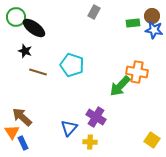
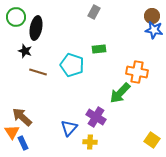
green rectangle: moved 34 px left, 26 px down
black ellipse: moved 2 px right; rotated 65 degrees clockwise
green arrow: moved 7 px down
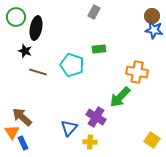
green arrow: moved 4 px down
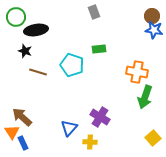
gray rectangle: rotated 48 degrees counterclockwise
black ellipse: moved 2 px down; rotated 70 degrees clockwise
green arrow: moved 25 px right; rotated 25 degrees counterclockwise
purple cross: moved 4 px right
yellow square: moved 1 px right, 2 px up; rotated 14 degrees clockwise
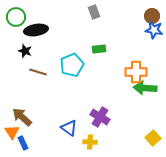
cyan pentagon: rotated 30 degrees clockwise
orange cross: moved 1 px left; rotated 10 degrees counterclockwise
green arrow: moved 9 px up; rotated 75 degrees clockwise
blue triangle: rotated 36 degrees counterclockwise
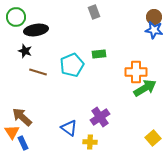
brown circle: moved 2 px right, 1 px down
green rectangle: moved 5 px down
green arrow: rotated 145 degrees clockwise
purple cross: rotated 24 degrees clockwise
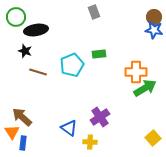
blue rectangle: rotated 32 degrees clockwise
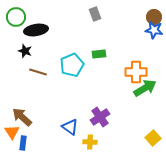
gray rectangle: moved 1 px right, 2 px down
blue triangle: moved 1 px right, 1 px up
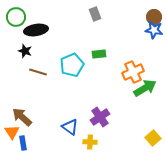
orange cross: moved 3 px left; rotated 25 degrees counterclockwise
blue rectangle: rotated 16 degrees counterclockwise
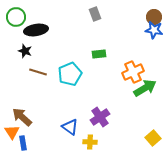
cyan pentagon: moved 2 px left, 9 px down
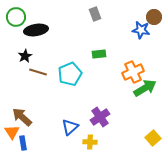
blue star: moved 13 px left
black star: moved 5 px down; rotated 24 degrees clockwise
blue triangle: rotated 42 degrees clockwise
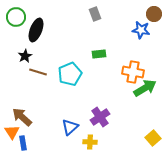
brown circle: moved 3 px up
black ellipse: rotated 60 degrees counterclockwise
orange cross: rotated 35 degrees clockwise
